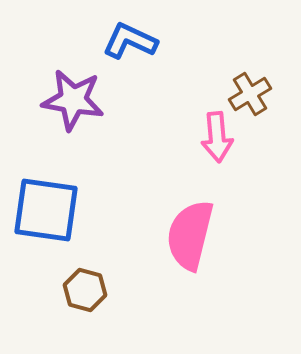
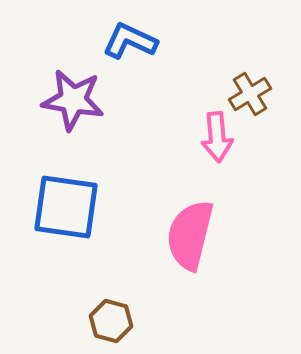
blue square: moved 20 px right, 3 px up
brown hexagon: moved 26 px right, 31 px down
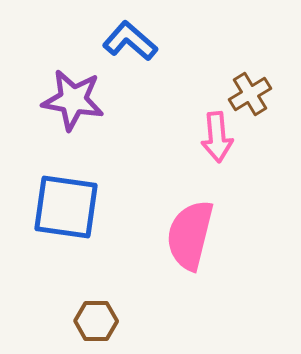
blue L-shape: rotated 16 degrees clockwise
brown hexagon: moved 15 px left; rotated 15 degrees counterclockwise
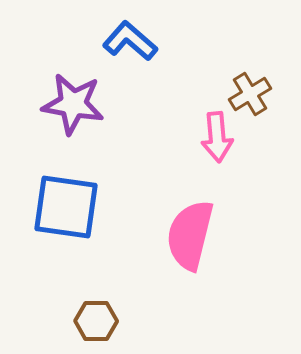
purple star: moved 4 px down
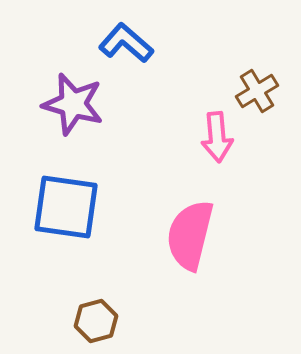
blue L-shape: moved 4 px left, 2 px down
brown cross: moved 7 px right, 3 px up
purple star: rotated 6 degrees clockwise
brown hexagon: rotated 15 degrees counterclockwise
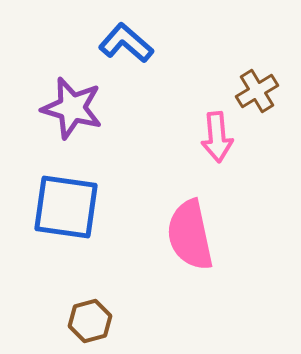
purple star: moved 1 px left, 4 px down
pink semicircle: rotated 26 degrees counterclockwise
brown hexagon: moved 6 px left
